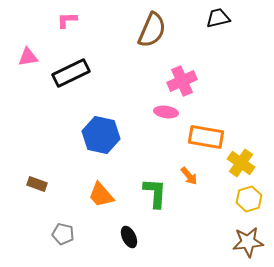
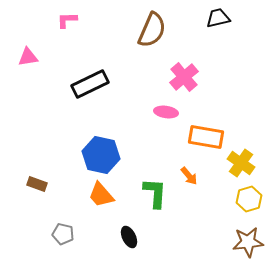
black rectangle: moved 19 px right, 11 px down
pink cross: moved 2 px right, 4 px up; rotated 16 degrees counterclockwise
blue hexagon: moved 20 px down
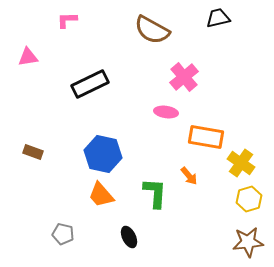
brown semicircle: rotated 96 degrees clockwise
blue hexagon: moved 2 px right, 1 px up
brown rectangle: moved 4 px left, 32 px up
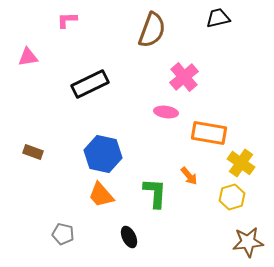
brown semicircle: rotated 99 degrees counterclockwise
orange rectangle: moved 3 px right, 4 px up
yellow hexagon: moved 17 px left, 2 px up
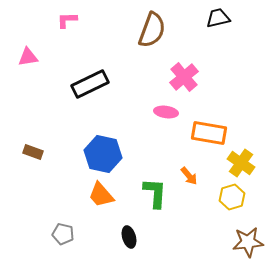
black ellipse: rotated 10 degrees clockwise
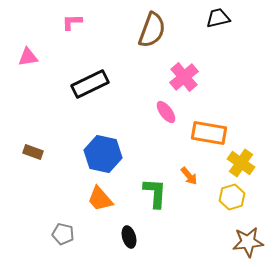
pink L-shape: moved 5 px right, 2 px down
pink ellipse: rotated 45 degrees clockwise
orange trapezoid: moved 1 px left, 4 px down
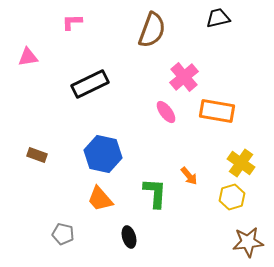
orange rectangle: moved 8 px right, 22 px up
brown rectangle: moved 4 px right, 3 px down
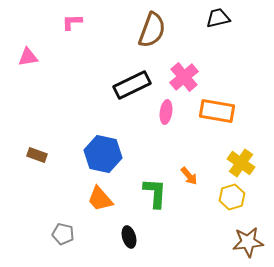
black rectangle: moved 42 px right, 1 px down
pink ellipse: rotated 45 degrees clockwise
